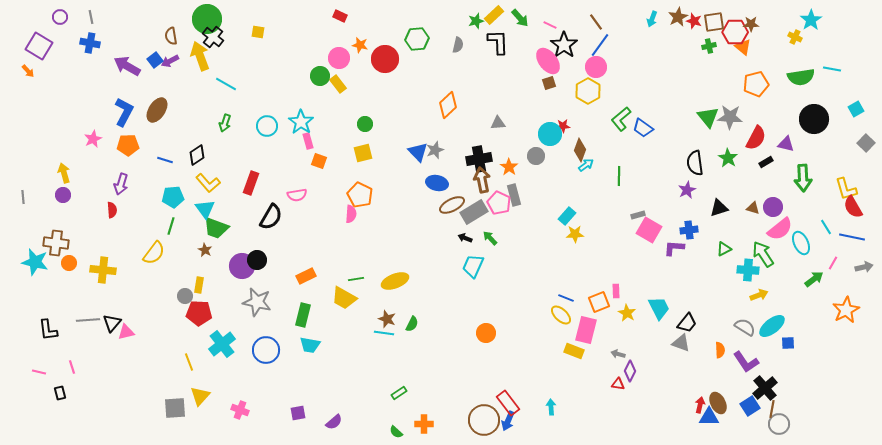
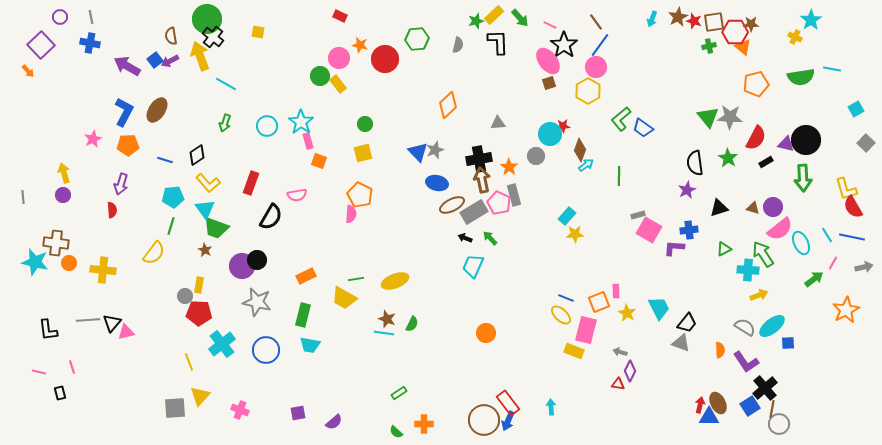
purple square at (39, 46): moved 2 px right, 1 px up; rotated 16 degrees clockwise
black circle at (814, 119): moved 8 px left, 21 px down
cyan line at (826, 227): moved 1 px right, 8 px down
gray arrow at (618, 354): moved 2 px right, 2 px up
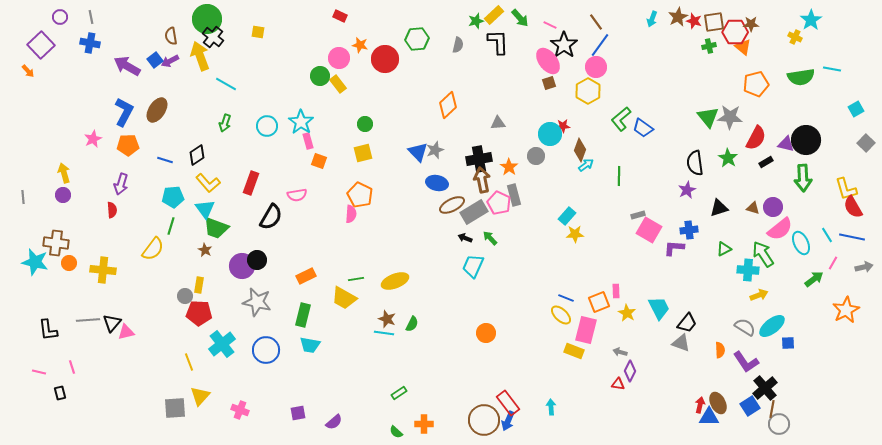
yellow semicircle at (154, 253): moved 1 px left, 4 px up
